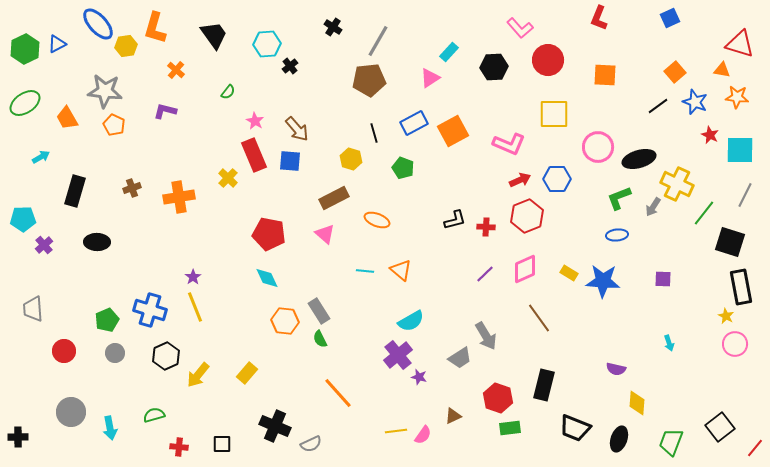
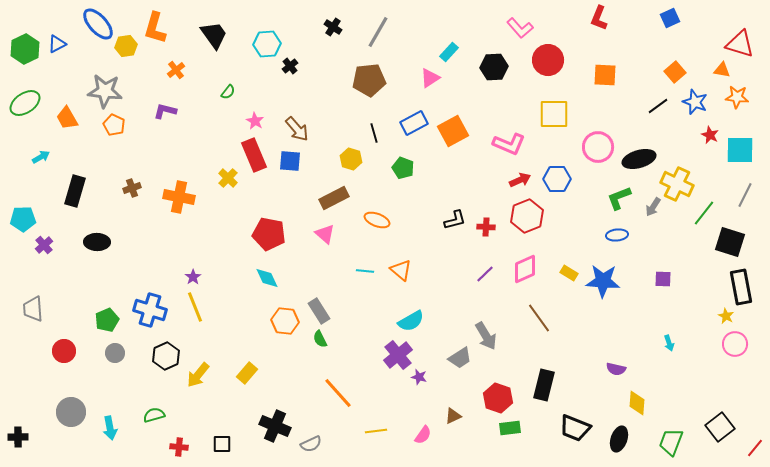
gray line at (378, 41): moved 9 px up
orange cross at (176, 70): rotated 12 degrees clockwise
orange cross at (179, 197): rotated 20 degrees clockwise
yellow line at (396, 431): moved 20 px left
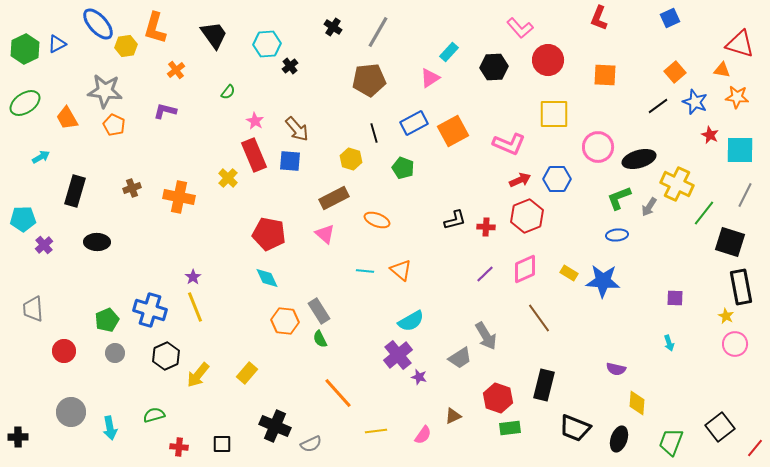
gray arrow at (653, 207): moved 4 px left
purple square at (663, 279): moved 12 px right, 19 px down
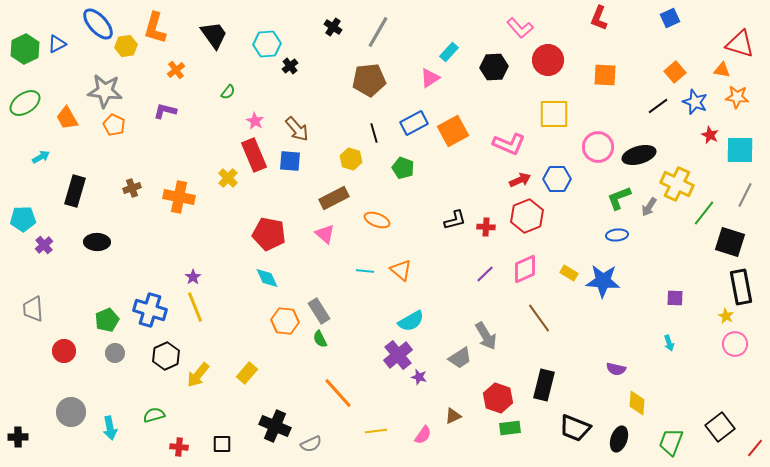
black ellipse at (639, 159): moved 4 px up
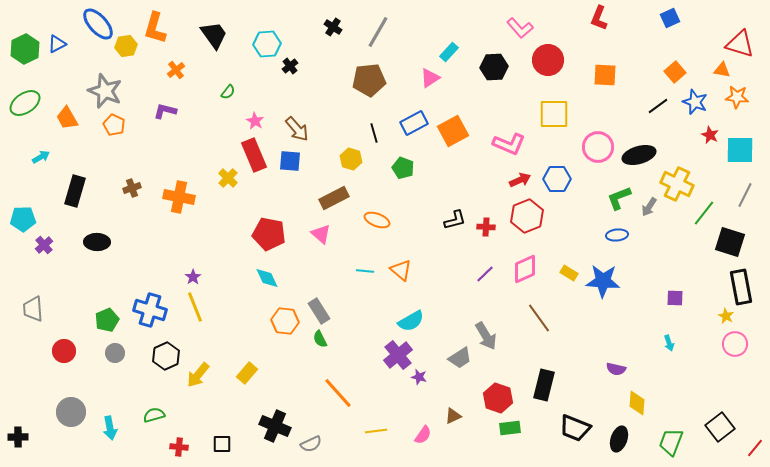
gray star at (105, 91): rotated 16 degrees clockwise
pink triangle at (325, 234): moved 4 px left
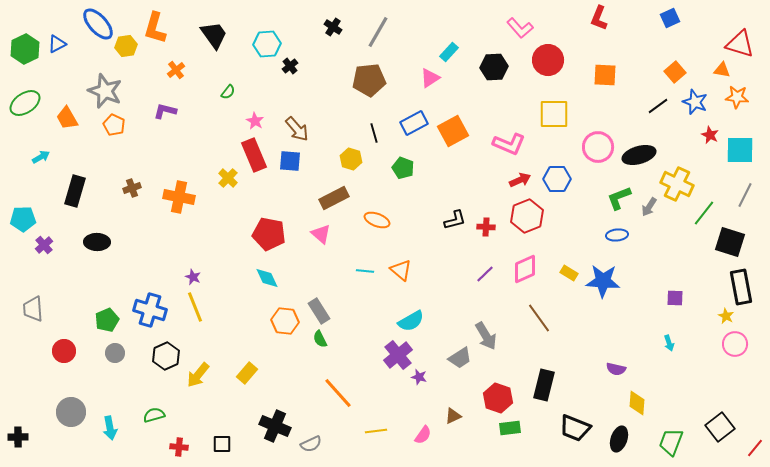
purple star at (193, 277): rotated 14 degrees counterclockwise
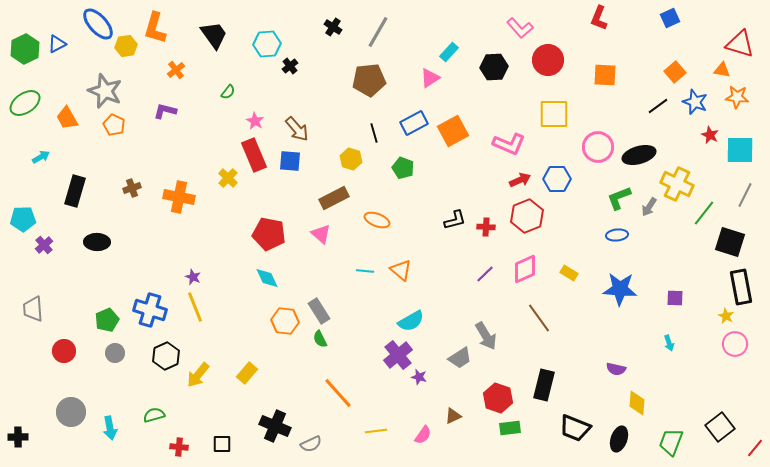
blue star at (603, 281): moved 17 px right, 8 px down
